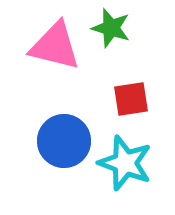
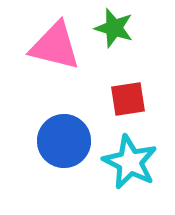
green star: moved 3 px right
red square: moved 3 px left
cyan star: moved 5 px right, 1 px up; rotated 6 degrees clockwise
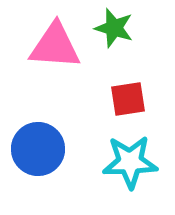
pink triangle: rotated 10 degrees counterclockwise
blue circle: moved 26 px left, 8 px down
cyan star: rotated 28 degrees counterclockwise
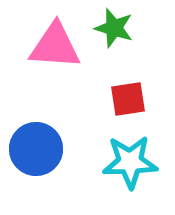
blue circle: moved 2 px left
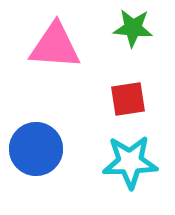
green star: moved 19 px right; rotated 12 degrees counterclockwise
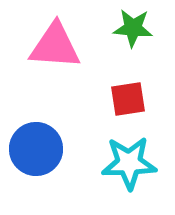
cyan star: moved 1 px left, 1 px down
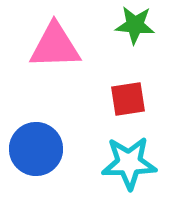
green star: moved 2 px right, 3 px up
pink triangle: rotated 6 degrees counterclockwise
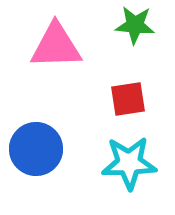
pink triangle: moved 1 px right
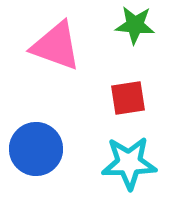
pink triangle: rotated 22 degrees clockwise
red square: moved 1 px up
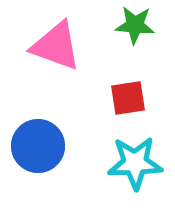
blue circle: moved 2 px right, 3 px up
cyan star: moved 6 px right
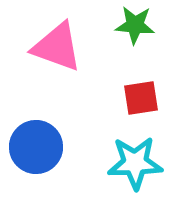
pink triangle: moved 1 px right, 1 px down
red square: moved 13 px right
blue circle: moved 2 px left, 1 px down
